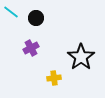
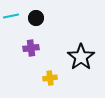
cyan line: moved 4 px down; rotated 49 degrees counterclockwise
purple cross: rotated 21 degrees clockwise
yellow cross: moved 4 px left
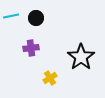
yellow cross: rotated 24 degrees counterclockwise
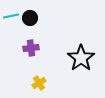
black circle: moved 6 px left
black star: moved 1 px down
yellow cross: moved 11 px left, 5 px down
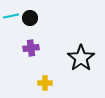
yellow cross: moved 6 px right; rotated 32 degrees clockwise
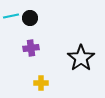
yellow cross: moved 4 px left
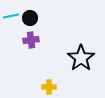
purple cross: moved 8 px up
yellow cross: moved 8 px right, 4 px down
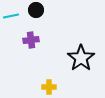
black circle: moved 6 px right, 8 px up
